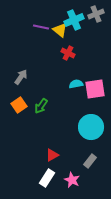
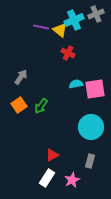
gray rectangle: rotated 24 degrees counterclockwise
pink star: rotated 21 degrees clockwise
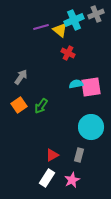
purple line: rotated 28 degrees counterclockwise
pink square: moved 4 px left, 2 px up
gray rectangle: moved 11 px left, 6 px up
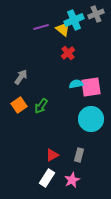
yellow triangle: moved 3 px right, 1 px up
red cross: rotated 24 degrees clockwise
cyan circle: moved 8 px up
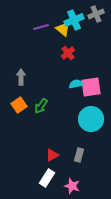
gray arrow: rotated 35 degrees counterclockwise
pink star: moved 6 px down; rotated 28 degrees counterclockwise
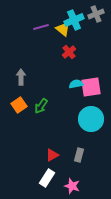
red cross: moved 1 px right, 1 px up
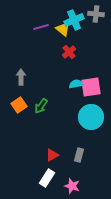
gray cross: rotated 28 degrees clockwise
cyan circle: moved 2 px up
